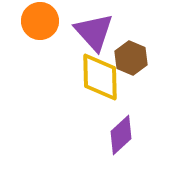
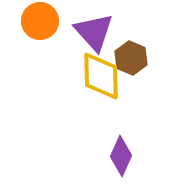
yellow diamond: moved 1 px right, 1 px up
purple diamond: moved 21 px down; rotated 24 degrees counterclockwise
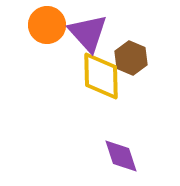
orange circle: moved 7 px right, 4 px down
purple triangle: moved 6 px left, 1 px down
purple diamond: rotated 42 degrees counterclockwise
